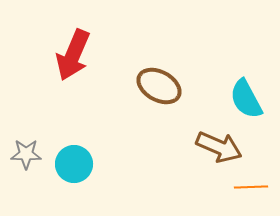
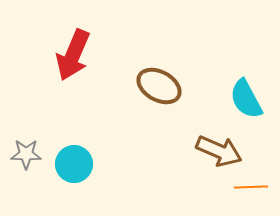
brown arrow: moved 4 px down
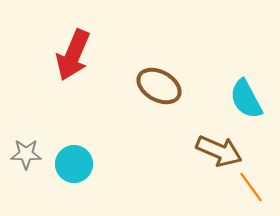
orange line: rotated 56 degrees clockwise
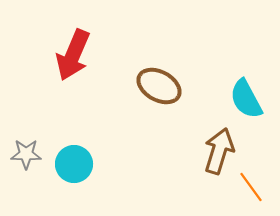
brown arrow: rotated 96 degrees counterclockwise
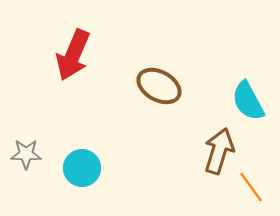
cyan semicircle: moved 2 px right, 2 px down
cyan circle: moved 8 px right, 4 px down
